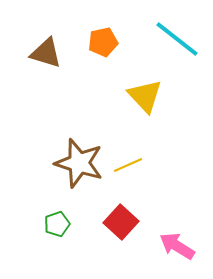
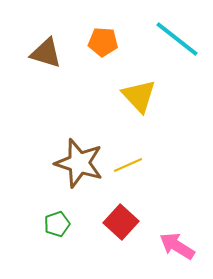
orange pentagon: rotated 16 degrees clockwise
yellow triangle: moved 6 px left
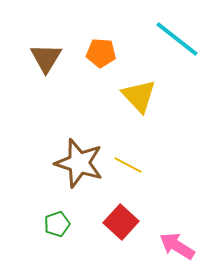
orange pentagon: moved 2 px left, 11 px down
brown triangle: moved 5 px down; rotated 44 degrees clockwise
yellow line: rotated 52 degrees clockwise
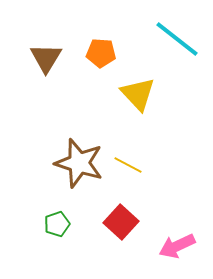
yellow triangle: moved 1 px left, 2 px up
pink arrow: rotated 57 degrees counterclockwise
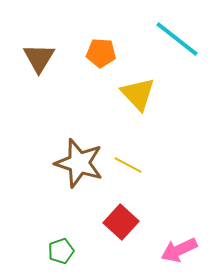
brown triangle: moved 7 px left
green pentagon: moved 4 px right, 27 px down
pink arrow: moved 2 px right, 4 px down
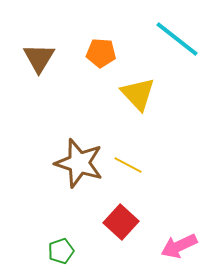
pink arrow: moved 4 px up
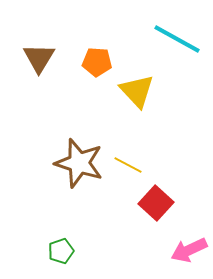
cyan line: rotated 9 degrees counterclockwise
orange pentagon: moved 4 px left, 9 px down
yellow triangle: moved 1 px left, 3 px up
red square: moved 35 px right, 19 px up
pink arrow: moved 10 px right, 4 px down
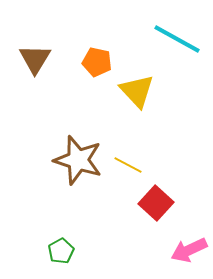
brown triangle: moved 4 px left, 1 px down
orange pentagon: rotated 8 degrees clockwise
brown star: moved 1 px left, 3 px up
green pentagon: rotated 10 degrees counterclockwise
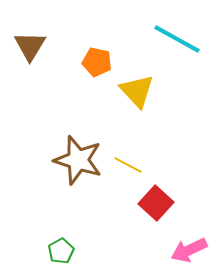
brown triangle: moved 5 px left, 13 px up
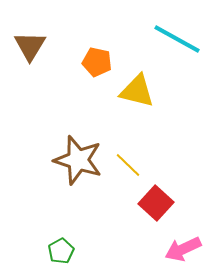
yellow triangle: rotated 33 degrees counterclockwise
yellow line: rotated 16 degrees clockwise
pink arrow: moved 6 px left, 1 px up
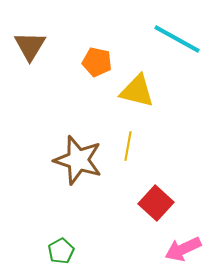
yellow line: moved 19 px up; rotated 56 degrees clockwise
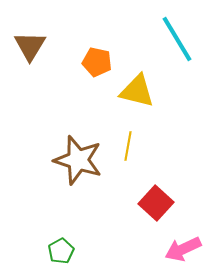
cyan line: rotated 30 degrees clockwise
